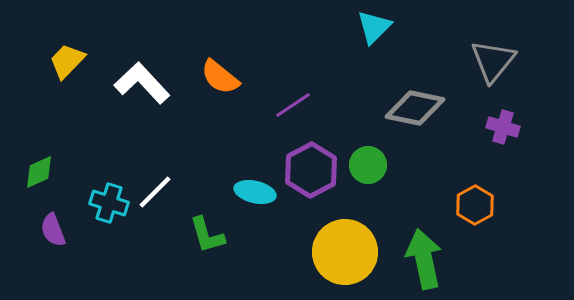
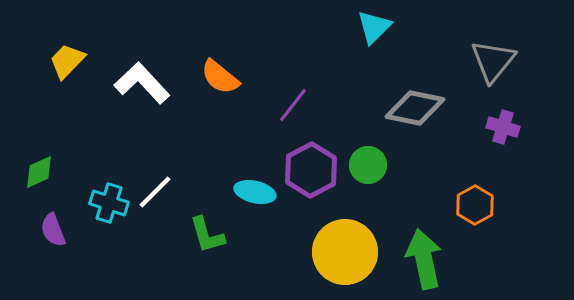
purple line: rotated 18 degrees counterclockwise
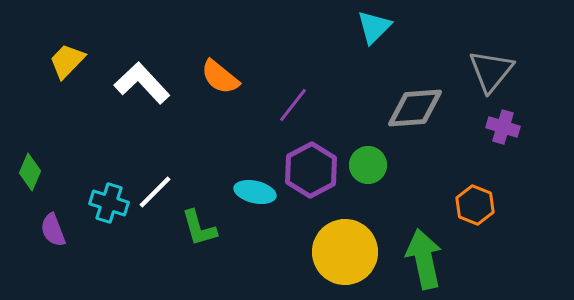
gray triangle: moved 2 px left, 10 px down
gray diamond: rotated 16 degrees counterclockwise
green diamond: moved 9 px left; rotated 42 degrees counterclockwise
orange hexagon: rotated 9 degrees counterclockwise
green L-shape: moved 8 px left, 7 px up
